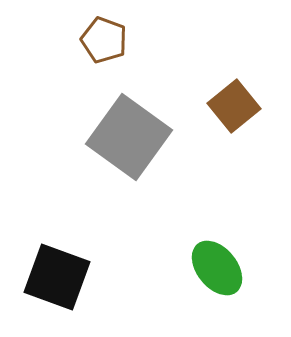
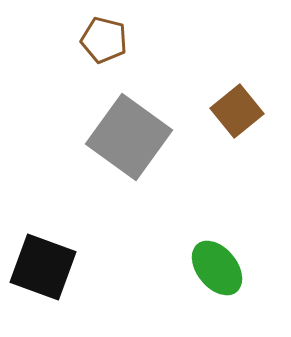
brown pentagon: rotated 6 degrees counterclockwise
brown square: moved 3 px right, 5 px down
black square: moved 14 px left, 10 px up
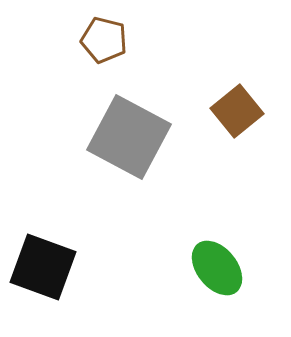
gray square: rotated 8 degrees counterclockwise
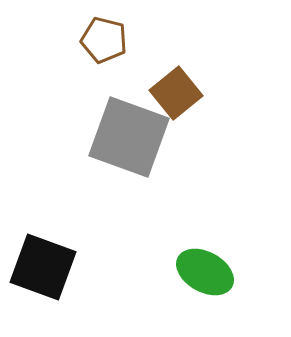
brown square: moved 61 px left, 18 px up
gray square: rotated 8 degrees counterclockwise
green ellipse: moved 12 px left, 4 px down; rotated 22 degrees counterclockwise
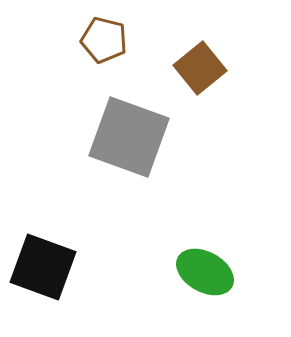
brown square: moved 24 px right, 25 px up
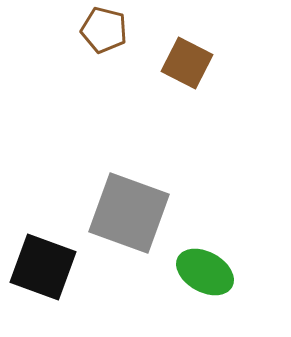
brown pentagon: moved 10 px up
brown square: moved 13 px left, 5 px up; rotated 24 degrees counterclockwise
gray square: moved 76 px down
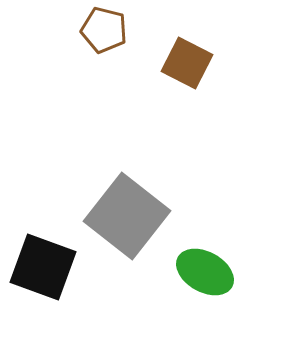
gray square: moved 2 px left, 3 px down; rotated 18 degrees clockwise
